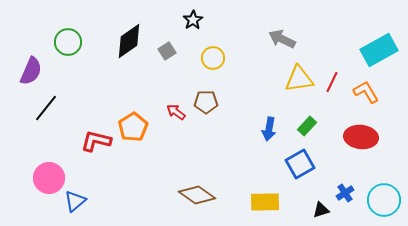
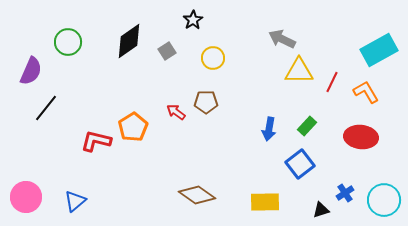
yellow triangle: moved 8 px up; rotated 8 degrees clockwise
blue square: rotated 8 degrees counterclockwise
pink circle: moved 23 px left, 19 px down
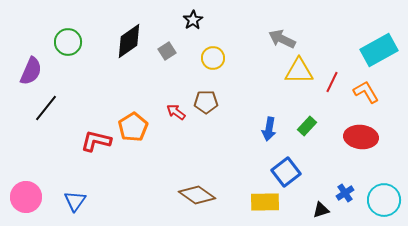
blue square: moved 14 px left, 8 px down
blue triangle: rotated 15 degrees counterclockwise
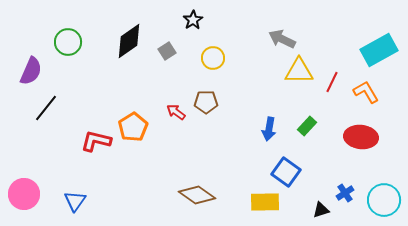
blue square: rotated 16 degrees counterclockwise
pink circle: moved 2 px left, 3 px up
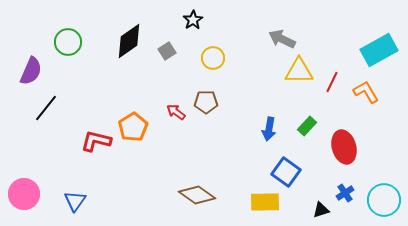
red ellipse: moved 17 px left, 10 px down; rotated 68 degrees clockwise
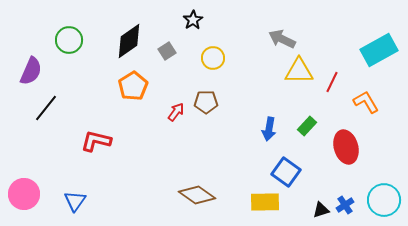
green circle: moved 1 px right, 2 px up
orange L-shape: moved 10 px down
red arrow: rotated 90 degrees clockwise
orange pentagon: moved 41 px up
red ellipse: moved 2 px right
blue cross: moved 12 px down
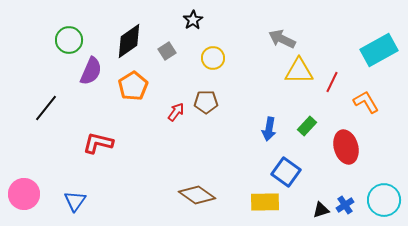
purple semicircle: moved 60 px right
red L-shape: moved 2 px right, 2 px down
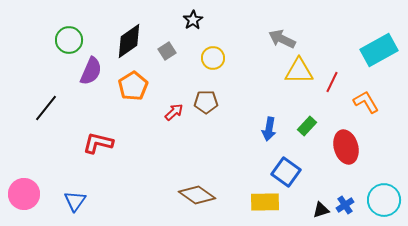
red arrow: moved 2 px left; rotated 12 degrees clockwise
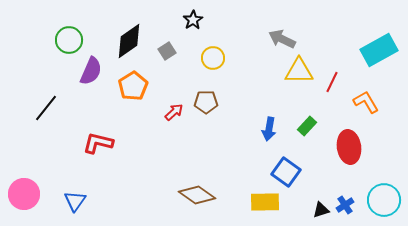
red ellipse: moved 3 px right; rotated 8 degrees clockwise
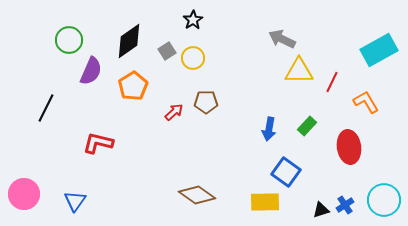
yellow circle: moved 20 px left
black line: rotated 12 degrees counterclockwise
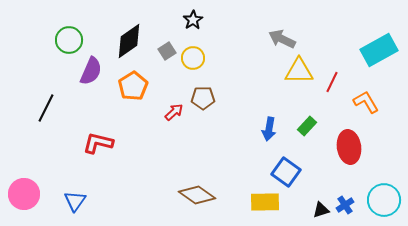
brown pentagon: moved 3 px left, 4 px up
